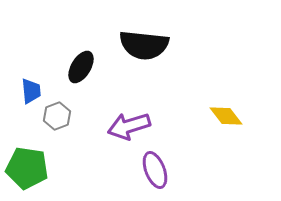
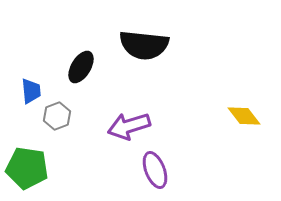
yellow diamond: moved 18 px right
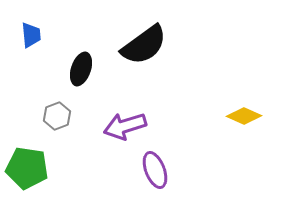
black semicircle: rotated 42 degrees counterclockwise
black ellipse: moved 2 px down; rotated 12 degrees counterclockwise
blue trapezoid: moved 56 px up
yellow diamond: rotated 28 degrees counterclockwise
purple arrow: moved 4 px left
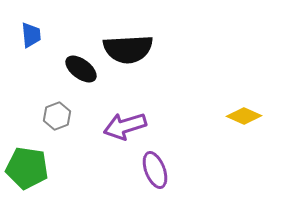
black semicircle: moved 16 px left, 4 px down; rotated 33 degrees clockwise
black ellipse: rotated 72 degrees counterclockwise
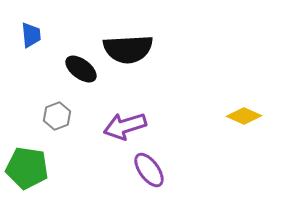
purple ellipse: moved 6 px left; rotated 15 degrees counterclockwise
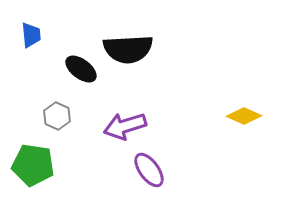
gray hexagon: rotated 16 degrees counterclockwise
green pentagon: moved 6 px right, 3 px up
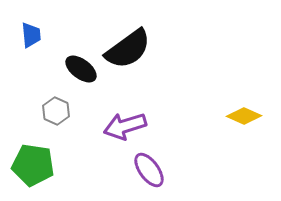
black semicircle: rotated 33 degrees counterclockwise
gray hexagon: moved 1 px left, 5 px up
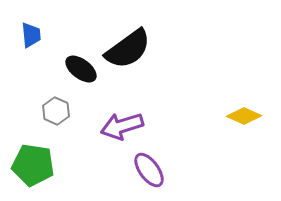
purple arrow: moved 3 px left
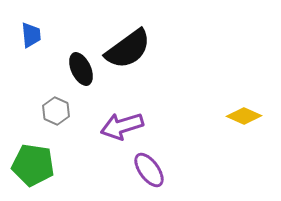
black ellipse: rotated 28 degrees clockwise
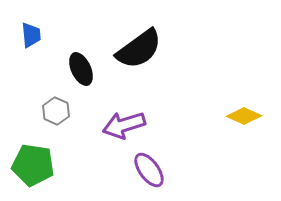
black semicircle: moved 11 px right
purple arrow: moved 2 px right, 1 px up
